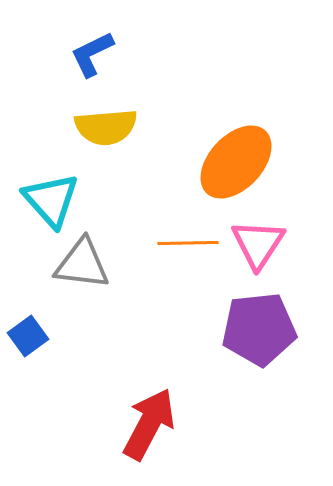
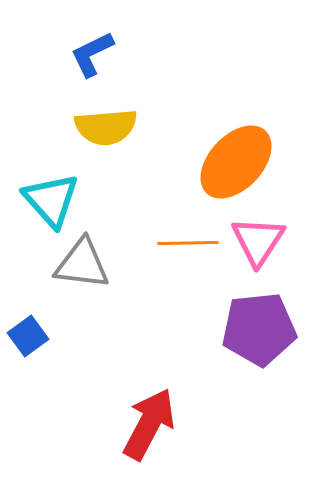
pink triangle: moved 3 px up
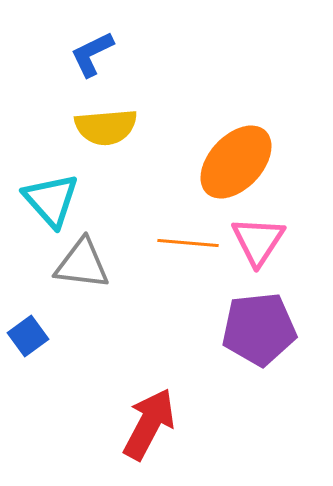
orange line: rotated 6 degrees clockwise
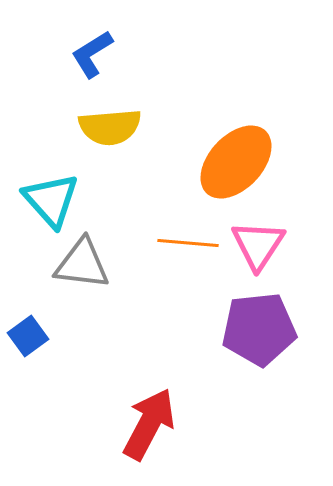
blue L-shape: rotated 6 degrees counterclockwise
yellow semicircle: moved 4 px right
pink triangle: moved 4 px down
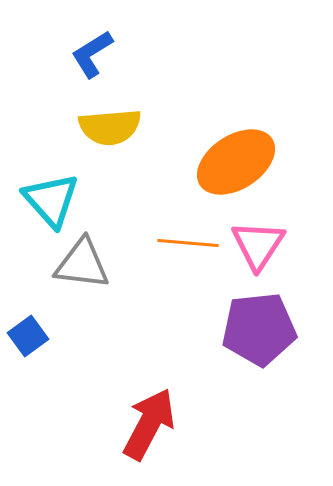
orange ellipse: rotated 14 degrees clockwise
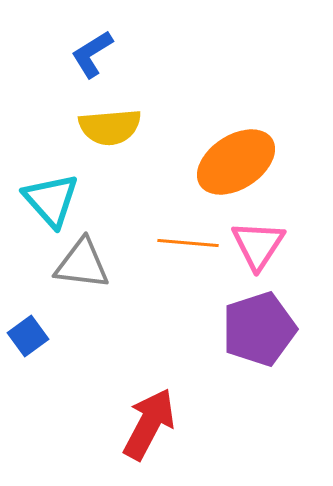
purple pentagon: rotated 12 degrees counterclockwise
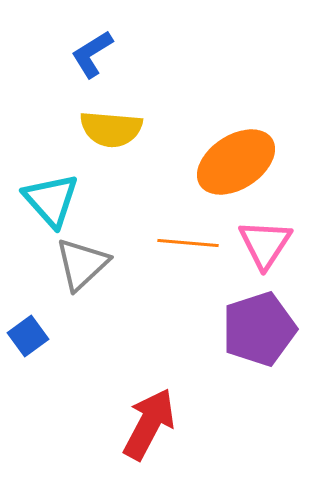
yellow semicircle: moved 1 px right, 2 px down; rotated 10 degrees clockwise
pink triangle: moved 7 px right, 1 px up
gray triangle: rotated 50 degrees counterclockwise
